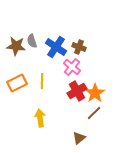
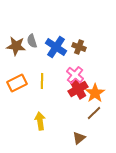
pink cross: moved 3 px right, 8 px down
red cross: moved 1 px right, 2 px up
yellow arrow: moved 3 px down
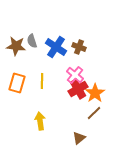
orange rectangle: rotated 48 degrees counterclockwise
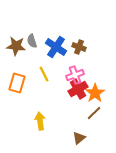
pink cross: rotated 30 degrees clockwise
yellow line: moved 2 px right, 7 px up; rotated 28 degrees counterclockwise
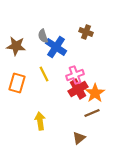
gray semicircle: moved 11 px right, 5 px up
brown cross: moved 7 px right, 15 px up
brown line: moved 2 px left; rotated 21 degrees clockwise
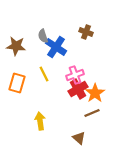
brown triangle: rotated 40 degrees counterclockwise
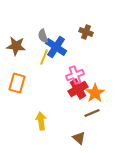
yellow line: moved 17 px up; rotated 49 degrees clockwise
yellow arrow: moved 1 px right
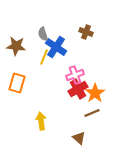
gray semicircle: moved 2 px up
